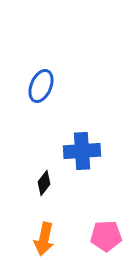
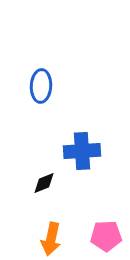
blue ellipse: rotated 20 degrees counterclockwise
black diamond: rotated 30 degrees clockwise
orange arrow: moved 7 px right
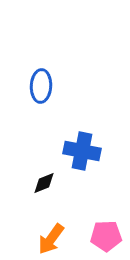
blue cross: rotated 15 degrees clockwise
orange arrow: rotated 24 degrees clockwise
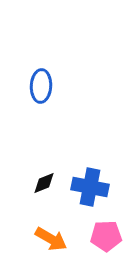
blue cross: moved 8 px right, 36 px down
orange arrow: rotated 96 degrees counterclockwise
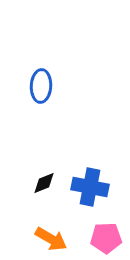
pink pentagon: moved 2 px down
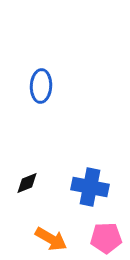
black diamond: moved 17 px left
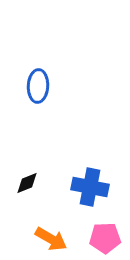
blue ellipse: moved 3 px left
pink pentagon: moved 1 px left
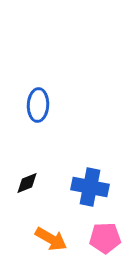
blue ellipse: moved 19 px down
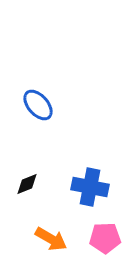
blue ellipse: rotated 44 degrees counterclockwise
black diamond: moved 1 px down
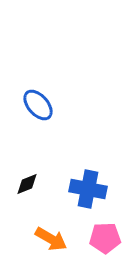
blue cross: moved 2 px left, 2 px down
